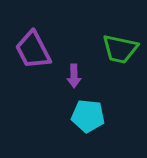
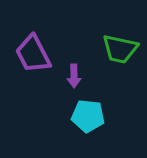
purple trapezoid: moved 4 px down
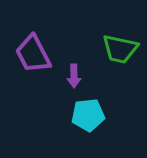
cyan pentagon: moved 1 px up; rotated 12 degrees counterclockwise
